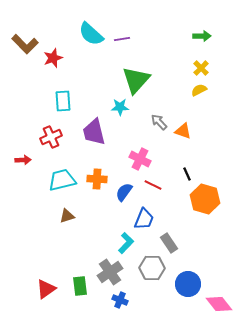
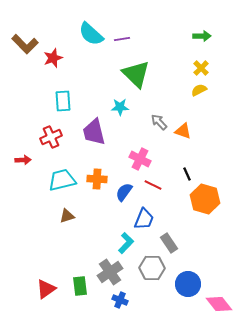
green triangle: moved 6 px up; rotated 28 degrees counterclockwise
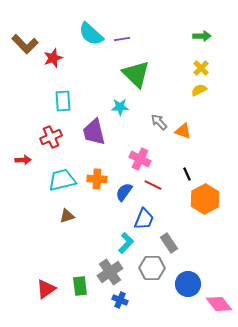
orange hexagon: rotated 16 degrees clockwise
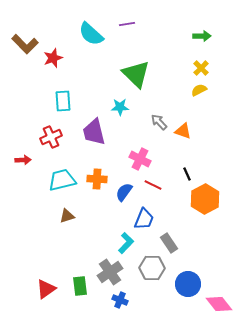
purple line: moved 5 px right, 15 px up
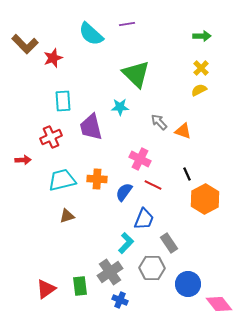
purple trapezoid: moved 3 px left, 5 px up
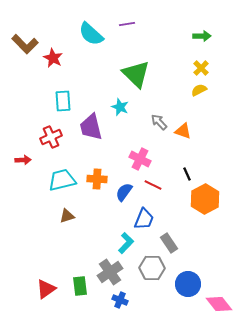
red star: rotated 24 degrees counterclockwise
cyan star: rotated 24 degrees clockwise
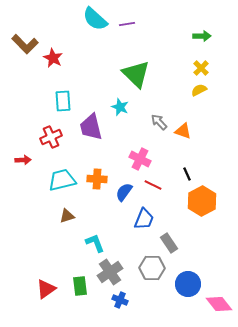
cyan semicircle: moved 4 px right, 15 px up
orange hexagon: moved 3 px left, 2 px down
cyan L-shape: moved 31 px left; rotated 65 degrees counterclockwise
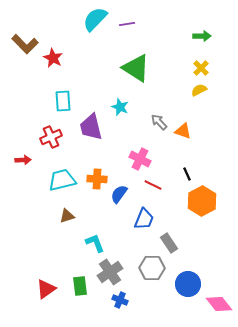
cyan semicircle: rotated 92 degrees clockwise
green triangle: moved 6 px up; rotated 12 degrees counterclockwise
blue semicircle: moved 5 px left, 2 px down
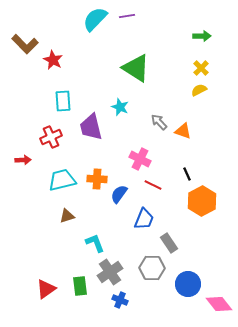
purple line: moved 8 px up
red star: moved 2 px down
